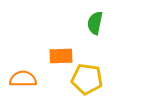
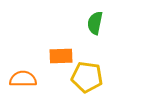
yellow pentagon: moved 2 px up
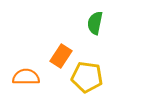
orange rectangle: rotated 55 degrees counterclockwise
orange semicircle: moved 3 px right, 2 px up
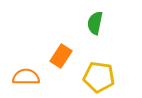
yellow pentagon: moved 12 px right
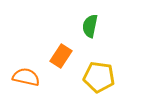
green semicircle: moved 5 px left, 3 px down
orange semicircle: rotated 12 degrees clockwise
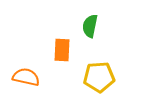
orange rectangle: moved 1 px right, 6 px up; rotated 30 degrees counterclockwise
yellow pentagon: rotated 12 degrees counterclockwise
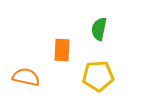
green semicircle: moved 9 px right, 3 px down
yellow pentagon: moved 1 px left, 1 px up
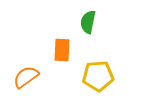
green semicircle: moved 11 px left, 7 px up
orange semicircle: rotated 48 degrees counterclockwise
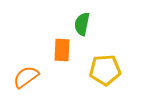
green semicircle: moved 6 px left, 2 px down
yellow pentagon: moved 7 px right, 6 px up
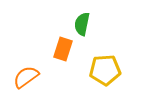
orange rectangle: moved 1 px right, 1 px up; rotated 15 degrees clockwise
